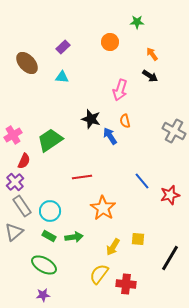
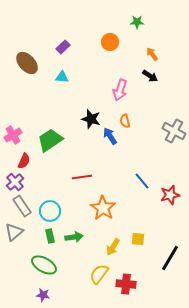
green rectangle: moved 1 px right; rotated 48 degrees clockwise
purple star: rotated 16 degrees clockwise
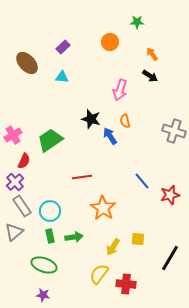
gray cross: rotated 10 degrees counterclockwise
green ellipse: rotated 10 degrees counterclockwise
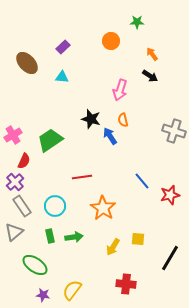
orange circle: moved 1 px right, 1 px up
orange semicircle: moved 2 px left, 1 px up
cyan circle: moved 5 px right, 5 px up
green ellipse: moved 9 px left; rotated 15 degrees clockwise
yellow semicircle: moved 27 px left, 16 px down
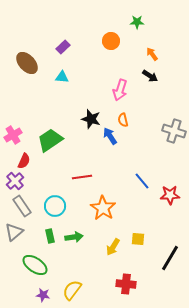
purple cross: moved 1 px up
red star: rotated 12 degrees clockwise
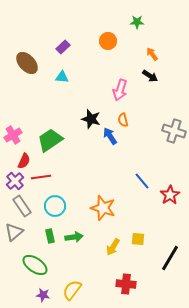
orange circle: moved 3 px left
red line: moved 41 px left
red star: rotated 30 degrees counterclockwise
orange star: rotated 15 degrees counterclockwise
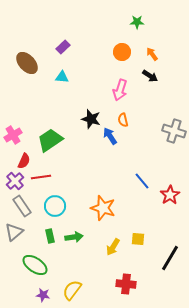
orange circle: moved 14 px right, 11 px down
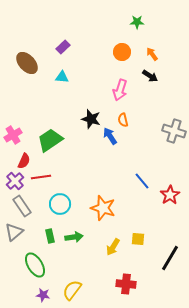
cyan circle: moved 5 px right, 2 px up
green ellipse: rotated 25 degrees clockwise
